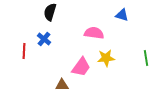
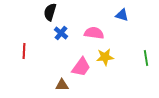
blue cross: moved 17 px right, 6 px up
yellow star: moved 1 px left, 1 px up
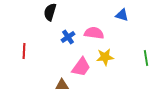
blue cross: moved 7 px right, 4 px down; rotated 16 degrees clockwise
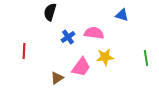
brown triangle: moved 5 px left, 7 px up; rotated 32 degrees counterclockwise
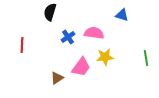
red line: moved 2 px left, 6 px up
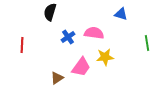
blue triangle: moved 1 px left, 1 px up
green line: moved 1 px right, 15 px up
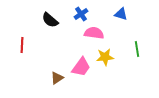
black semicircle: moved 8 px down; rotated 66 degrees counterclockwise
blue cross: moved 13 px right, 23 px up
green line: moved 10 px left, 6 px down
